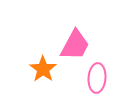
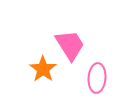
pink trapezoid: moved 5 px left; rotated 60 degrees counterclockwise
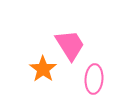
pink ellipse: moved 3 px left, 1 px down
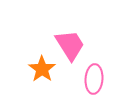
orange star: moved 1 px left
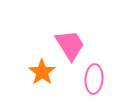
orange star: moved 3 px down
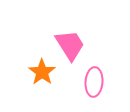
pink ellipse: moved 3 px down
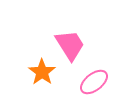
pink ellipse: rotated 48 degrees clockwise
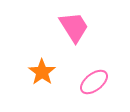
pink trapezoid: moved 4 px right, 18 px up
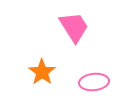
pink ellipse: rotated 32 degrees clockwise
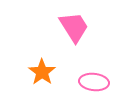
pink ellipse: rotated 12 degrees clockwise
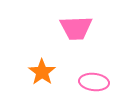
pink trapezoid: moved 2 px right, 1 px down; rotated 120 degrees clockwise
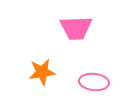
orange star: rotated 28 degrees clockwise
